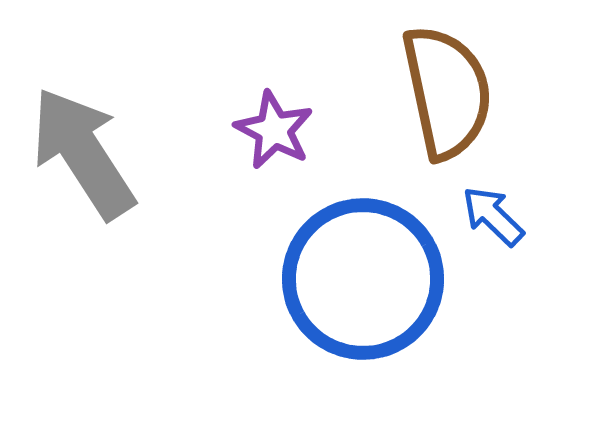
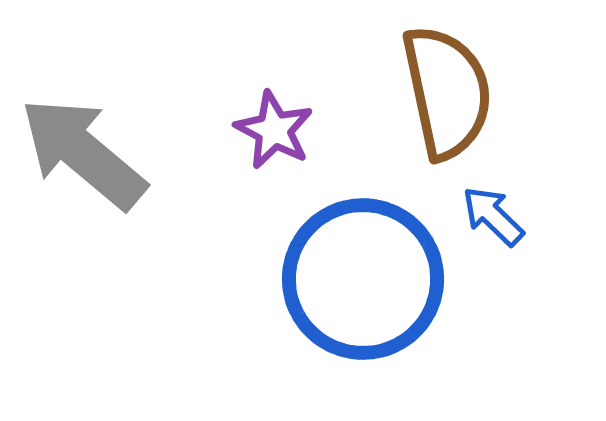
gray arrow: rotated 17 degrees counterclockwise
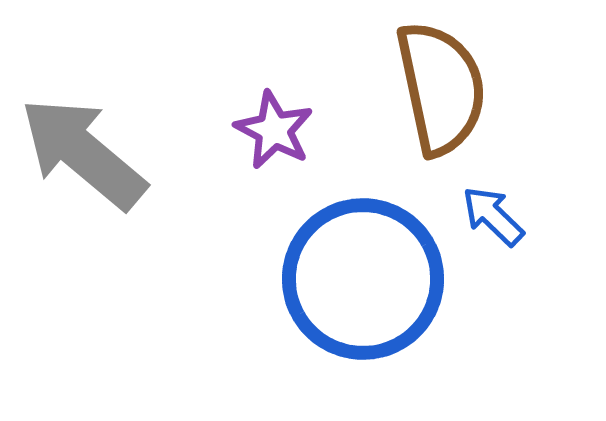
brown semicircle: moved 6 px left, 4 px up
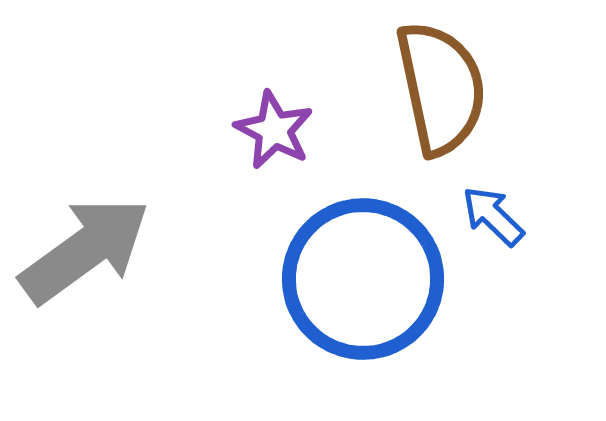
gray arrow: moved 2 px right, 97 px down; rotated 104 degrees clockwise
